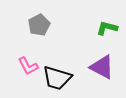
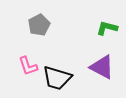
pink L-shape: rotated 10 degrees clockwise
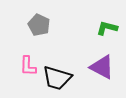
gray pentagon: rotated 20 degrees counterclockwise
pink L-shape: rotated 20 degrees clockwise
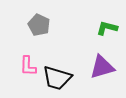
purple triangle: rotated 44 degrees counterclockwise
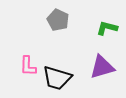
gray pentagon: moved 19 px right, 5 px up
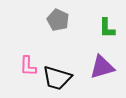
green L-shape: rotated 105 degrees counterclockwise
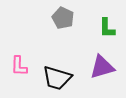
gray pentagon: moved 5 px right, 2 px up
pink L-shape: moved 9 px left
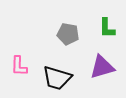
gray pentagon: moved 5 px right, 16 px down; rotated 15 degrees counterclockwise
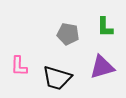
green L-shape: moved 2 px left, 1 px up
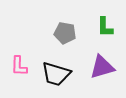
gray pentagon: moved 3 px left, 1 px up
black trapezoid: moved 1 px left, 4 px up
